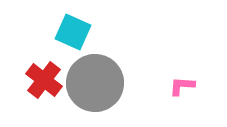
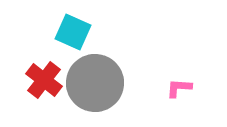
pink L-shape: moved 3 px left, 2 px down
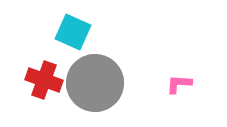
red cross: rotated 18 degrees counterclockwise
pink L-shape: moved 4 px up
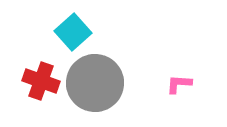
cyan square: rotated 24 degrees clockwise
red cross: moved 3 px left, 1 px down
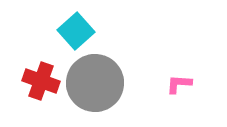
cyan square: moved 3 px right, 1 px up
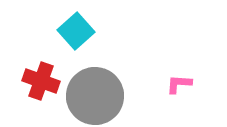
gray circle: moved 13 px down
